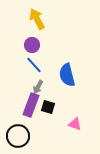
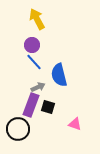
blue line: moved 3 px up
blue semicircle: moved 8 px left
gray arrow: rotated 144 degrees counterclockwise
black circle: moved 7 px up
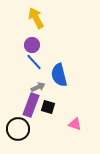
yellow arrow: moved 1 px left, 1 px up
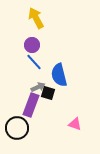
black square: moved 14 px up
black circle: moved 1 px left, 1 px up
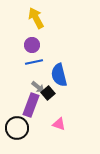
blue line: rotated 60 degrees counterclockwise
gray arrow: rotated 64 degrees clockwise
black square: rotated 32 degrees clockwise
pink triangle: moved 16 px left
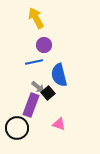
purple circle: moved 12 px right
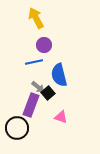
pink triangle: moved 2 px right, 7 px up
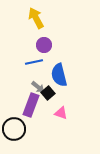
pink triangle: moved 4 px up
black circle: moved 3 px left, 1 px down
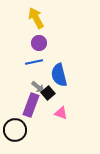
purple circle: moved 5 px left, 2 px up
black circle: moved 1 px right, 1 px down
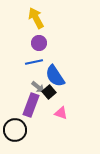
blue semicircle: moved 4 px left, 1 px down; rotated 20 degrees counterclockwise
black square: moved 1 px right, 1 px up
